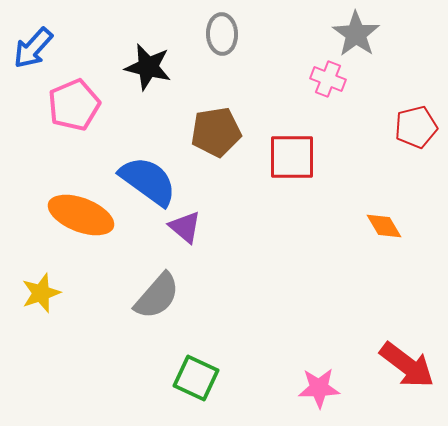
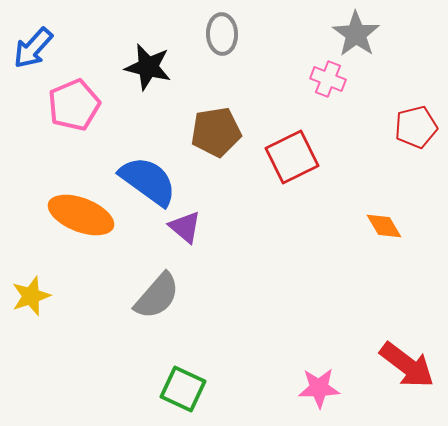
red square: rotated 26 degrees counterclockwise
yellow star: moved 10 px left, 3 px down
green square: moved 13 px left, 11 px down
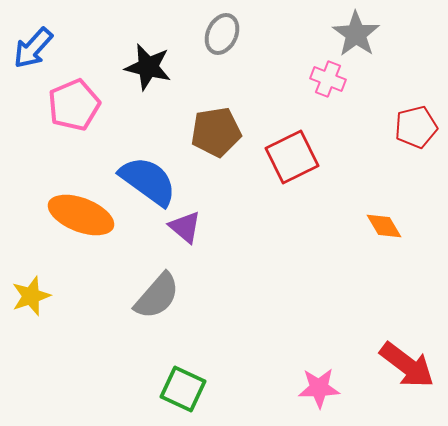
gray ellipse: rotated 27 degrees clockwise
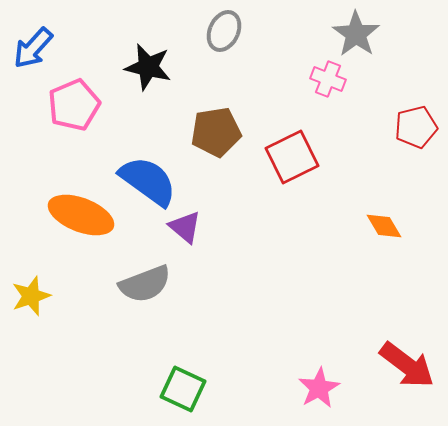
gray ellipse: moved 2 px right, 3 px up
gray semicircle: moved 12 px left, 12 px up; rotated 28 degrees clockwise
pink star: rotated 27 degrees counterclockwise
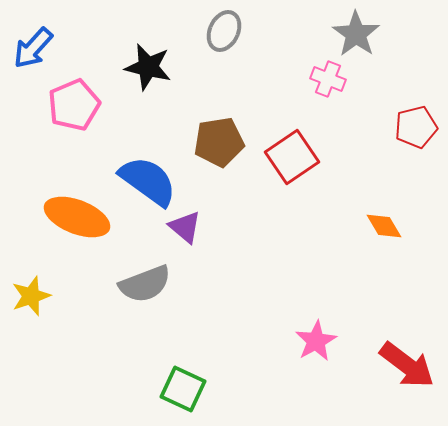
brown pentagon: moved 3 px right, 10 px down
red square: rotated 8 degrees counterclockwise
orange ellipse: moved 4 px left, 2 px down
pink star: moved 3 px left, 47 px up
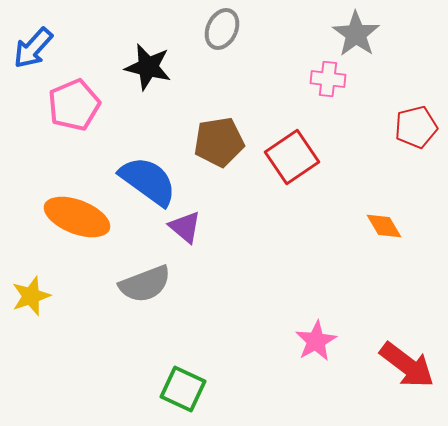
gray ellipse: moved 2 px left, 2 px up
pink cross: rotated 16 degrees counterclockwise
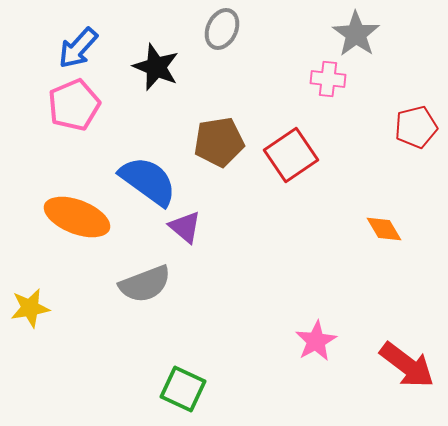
blue arrow: moved 45 px right
black star: moved 8 px right; rotated 9 degrees clockwise
red square: moved 1 px left, 2 px up
orange diamond: moved 3 px down
yellow star: moved 1 px left, 12 px down; rotated 9 degrees clockwise
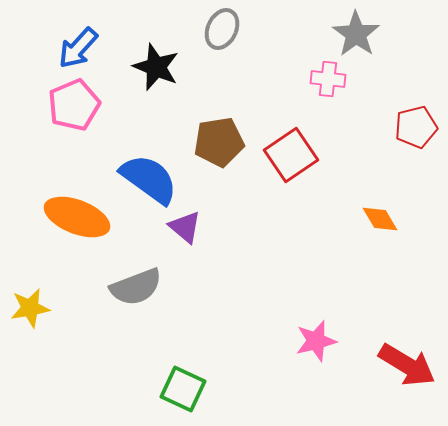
blue semicircle: moved 1 px right, 2 px up
orange diamond: moved 4 px left, 10 px up
gray semicircle: moved 9 px left, 3 px down
pink star: rotated 15 degrees clockwise
red arrow: rotated 6 degrees counterclockwise
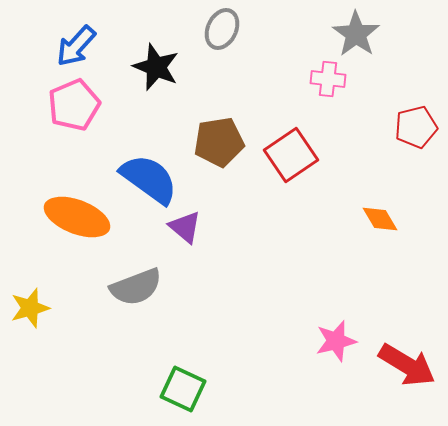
blue arrow: moved 2 px left, 2 px up
yellow star: rotated 6 degrees counterclockwise
pink star: moved 20 px right
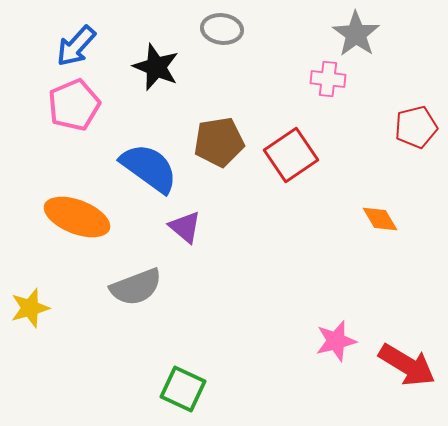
gray ellipse: rotated 72 degrees clockwise
blue semicircle: moved 11 px up
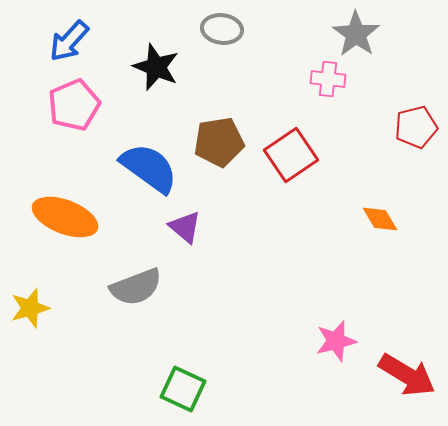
blue arrow: moved 7 px left, 5 px up
orange ellipse: moved 12 px left
red arrow: moved 10 px down
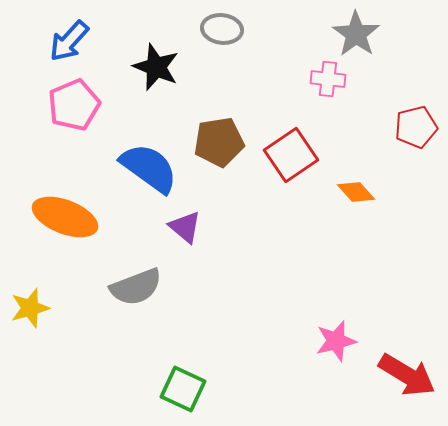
orange diamond: moved 24 px left, 27 px up; rotated 12 degrees counterclockwise
